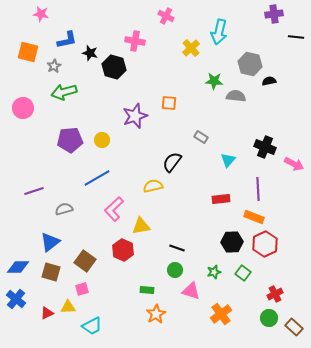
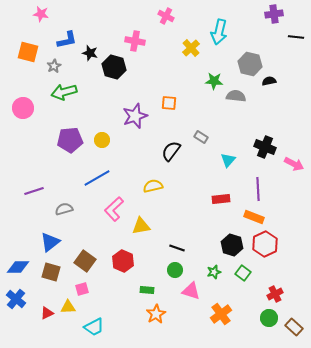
black semicircle at (172, 162): moved 1 px left, 11 px up
black hexagon at (232, 242): moved 3 px down; rotated 20 degrees clockwise
red hexagon at (123, 250): moved 11 px down
cyan trapezoid at (92, 326): moved 2 px right, 1 px down
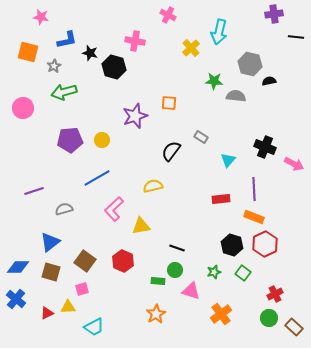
pink star at (41, 14): moved 3 px down
pink cross at (166, 16): moved 2 px right, 1 px up
purple line at (258, 189): moved 4 px left
green rectangle at (147, 290): moved 11 px right, 9 px up
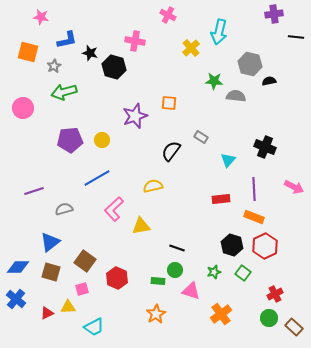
pink arrow at (294, 164): moved 23 px down
red hexagon at (265, 244): moved 2 px down
red hexagon at (123, 261): moved 6 px left, 17 px down
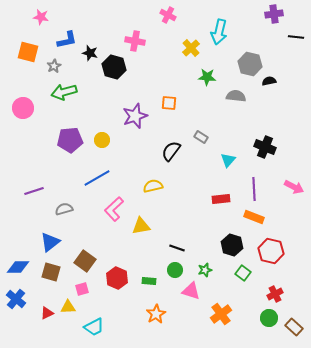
green star at (214, 81): moved 7 px left, 4 px up
red hexagon at (265, 246): moved 6 px right, 5 px down; rotated 20 degrees counterclockwise
green star at (214, 272): moved 9 px left, 2 px up
green rectangle at (158, 281): moved 9 px left
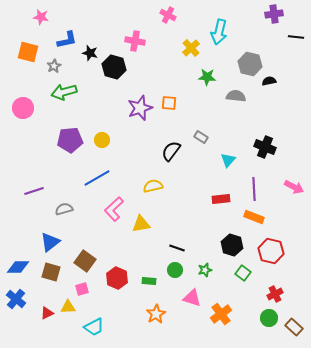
purple star at (135, 116): moved 5 px right, 8 px up
yellow triangle at (141, 226): moved 2 px up
pink triangle at (191, 291): moved 1 px right, 7 px down
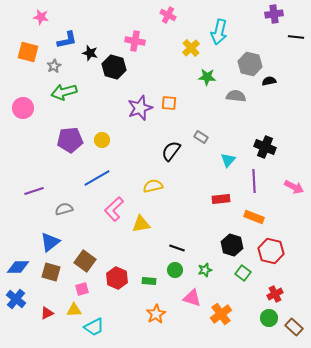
purple line at (254, 189): moved 8 px up
yellow triangle at (68, 307): moved 6 px right, 3 px down
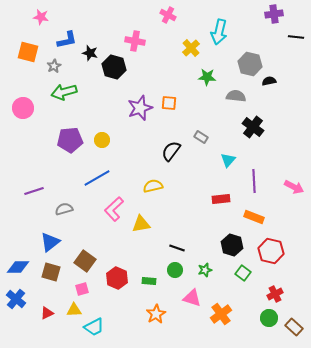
black cross at (265, 147): moved 12 px left, 20 px up; rotated 15 degrees clockwise
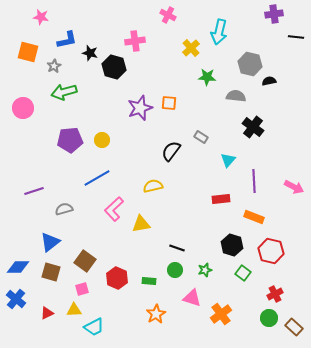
pink cross at (135, 41): rotated 18 degrees counterclockwise
